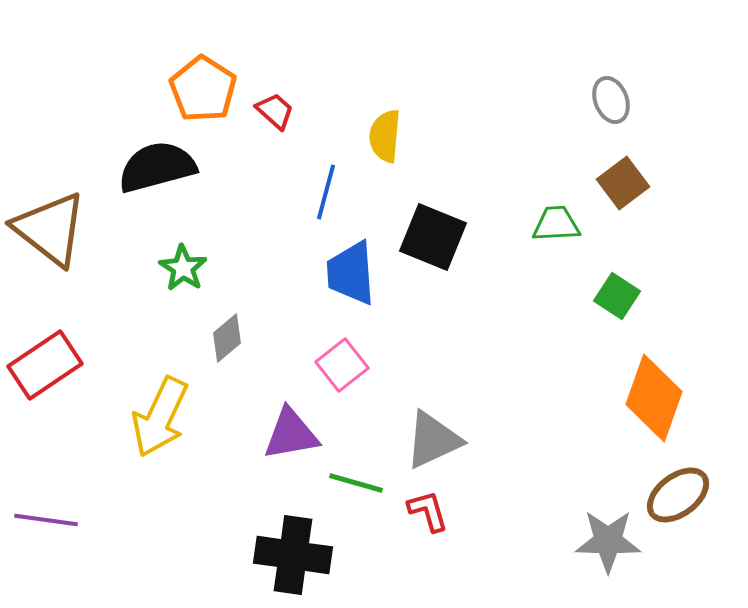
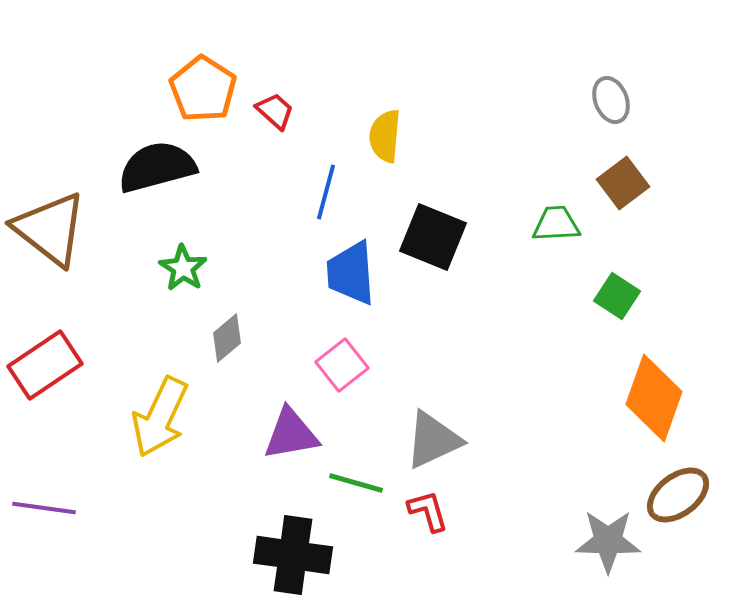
purple line: moved 2 px left, 12 px up
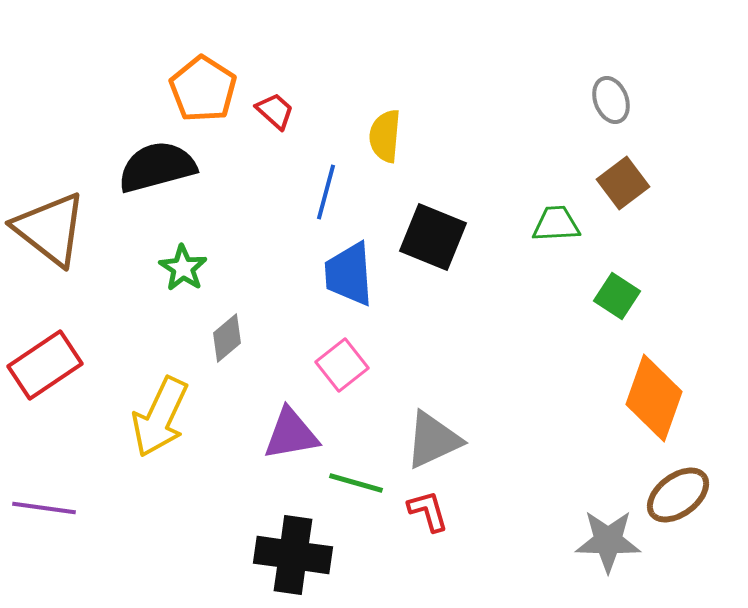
blue trapezoid: moved 2 px left, 1 px down
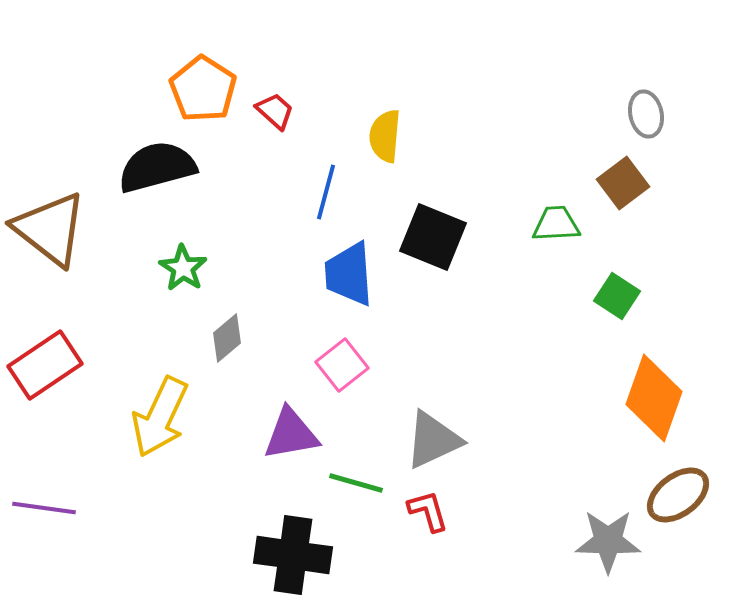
gray ellipse: moved 35 px right, 14 px down; rotated 9 degrees clockwise
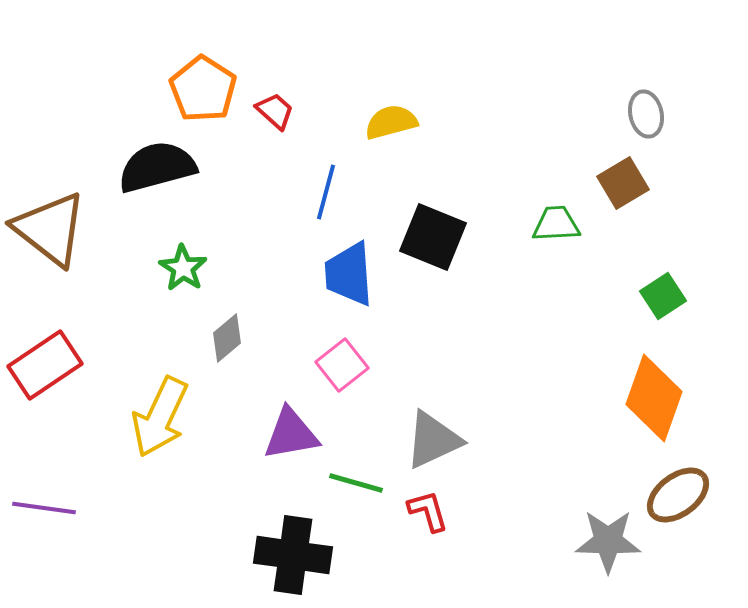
yellow semicircle: moved 6 px right, 14 px up; rotated 70 degrees clockwise
brown square: rotated 6 degrees clockwise
green square: moved 46 px right; rotated 24 degrees clockwise
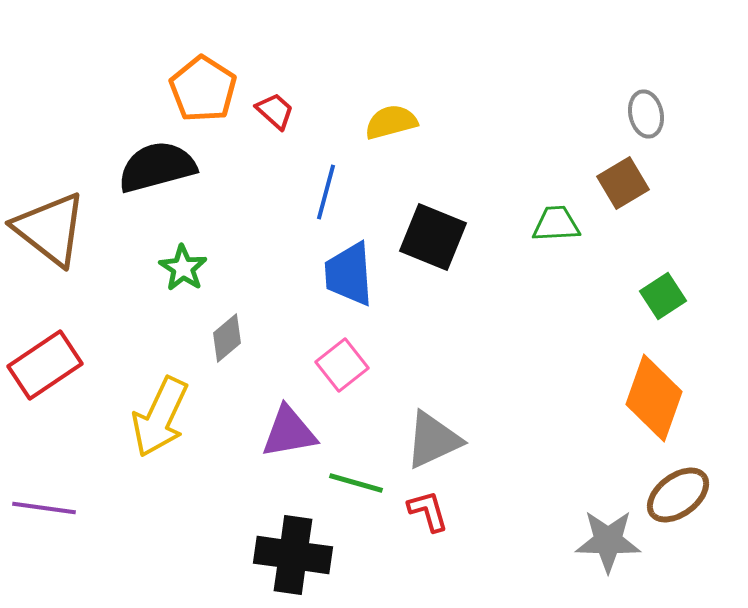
purple triangle: moved 2 px left, 2 px up
